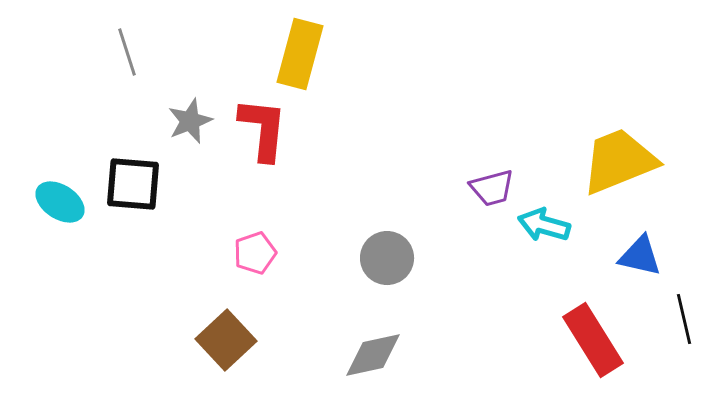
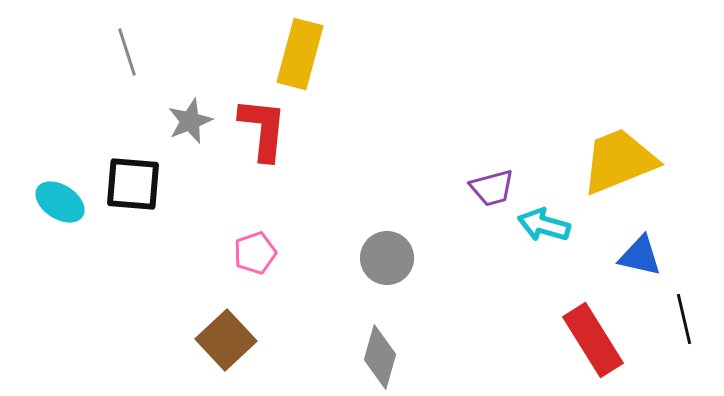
gray diamond: moved 7 px right, 2 px down; rotated 62 degrees counterclockwise
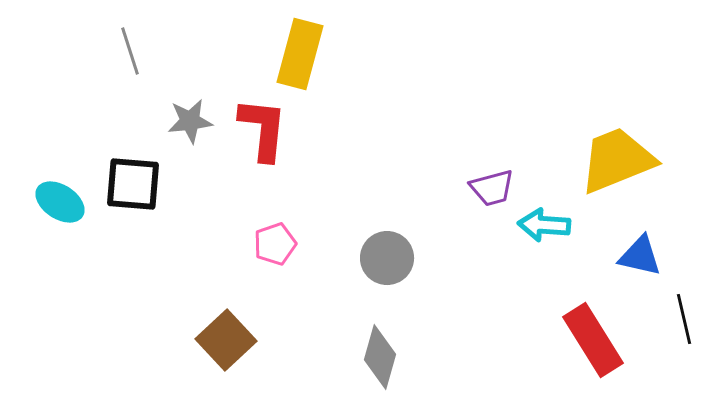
gray line: moved 3 px right, 1 px up
gray star: rotated 15 degrees clockwise
yellow trapezoid: moved 2 px left, 1 px up
cyan arrow: rotated 12 degrees counterclockwise
pink pentagon: moved 20 px right, 9 px up
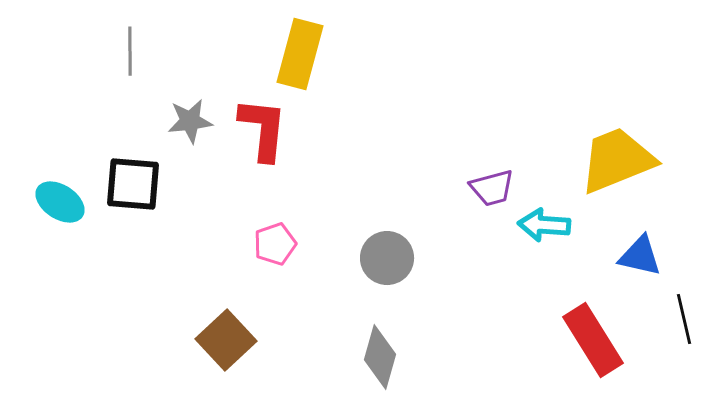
gray line: rotated 18 degrees clockwise
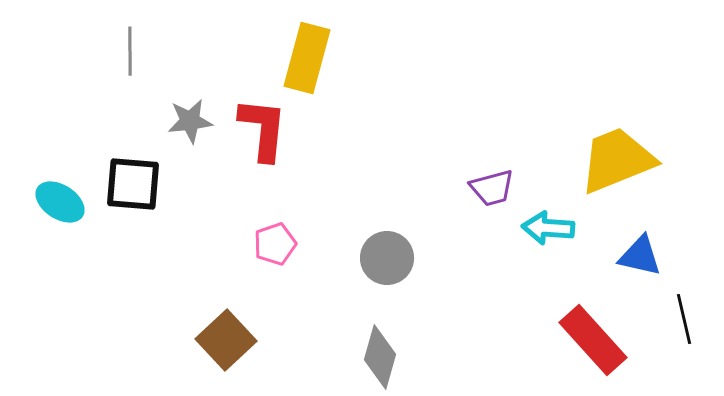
yellow rectangle: moved 7 px right, 4 px down
cyan arrow: moved 4 px right, 3 px down
red rectangle: rotated 10 degrees counterclockwise
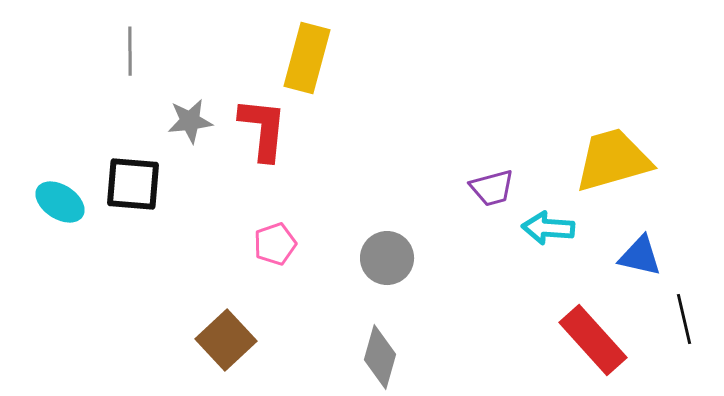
yellow trapezoid: moved 4 px left; rotated 6 degrees clockwise
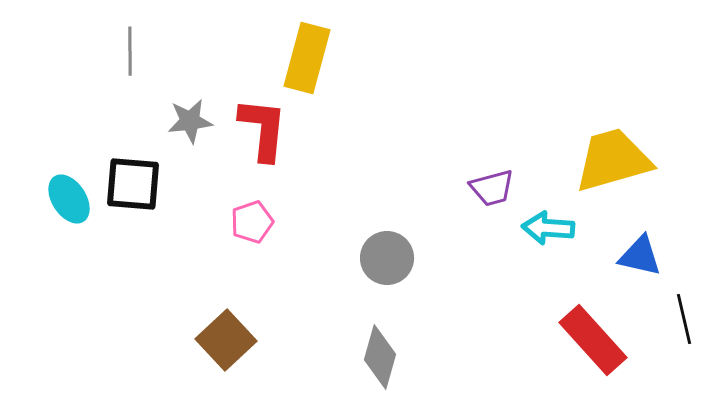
cyan ellipse: moved 9 px right, 3 px up; rotated 24 degrees clockwise
pink pentagon: moved 23 px left, 22 px up
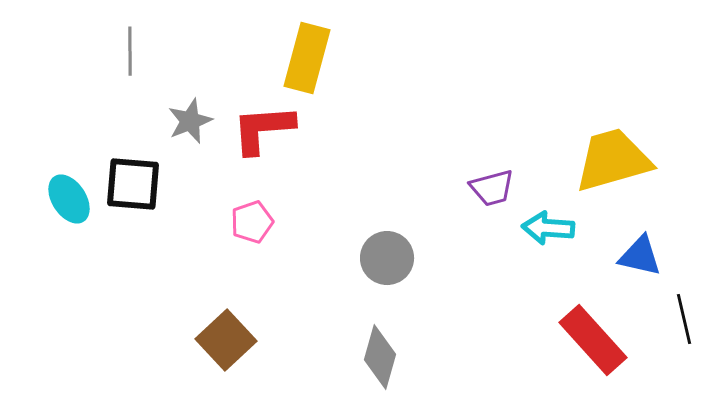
gray star: rotated 15 degrees counterclockwise
red L-shape: rotated 100 degrees counterclockwise
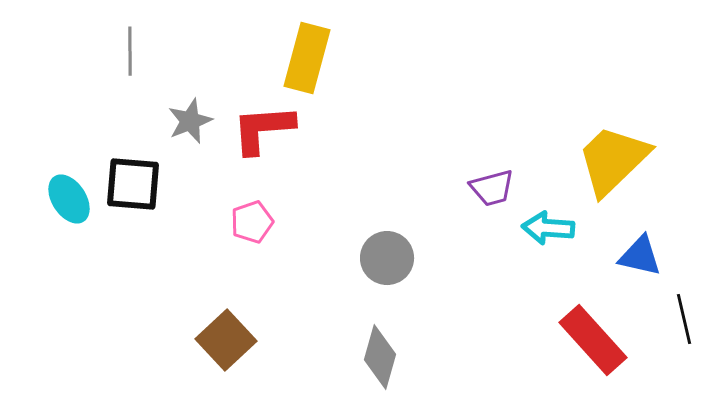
yellow trapezoid: rotated 28 degrees counterclockwise
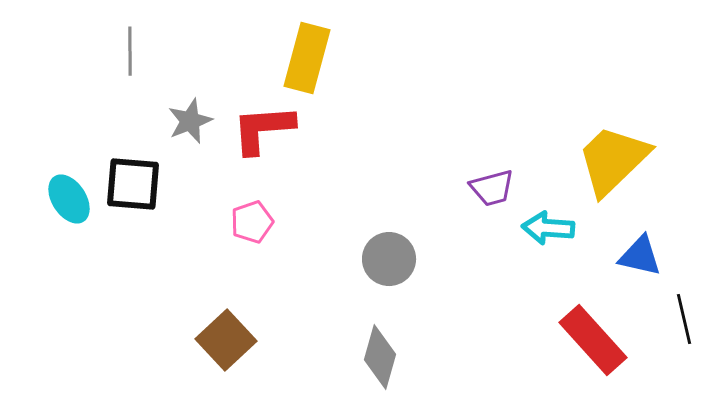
gray circle: moved 2 px right, 1 px down
